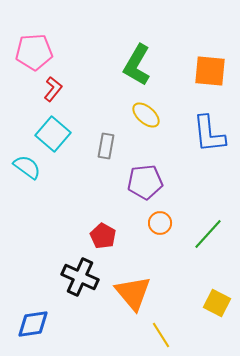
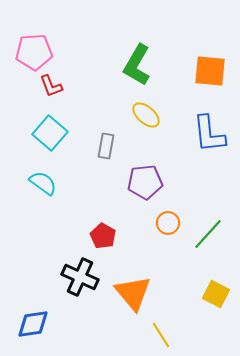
red L-shape: moved 2 px left, 3 px up; rotated 120 degrees clockwise
cyan square: moved 3 px left, 1 px up
cyan semicircle: moved 16 px right, 16 px down
orange circle: moved 8 px right
yellow square: moved 1 px left, 9 px up
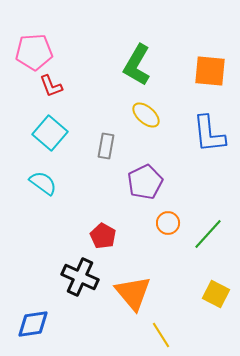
purple pentagon: rotated 20 degrees counterclockwise
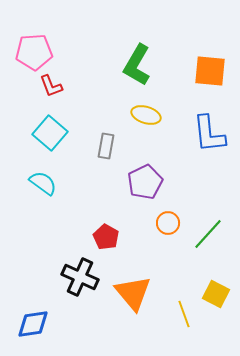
yellow ellipse: rotated 24 degrees counterclockwise
red pentagon: moved 3 px right, 1 px down
yellow line: moved 23 px right, 21 px up; rotated 12 degrees clockwise
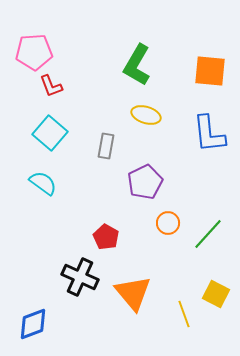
blue diamond: rotated 12 degrees counterclockwise
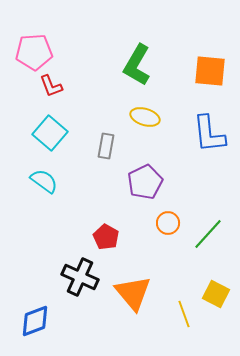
yellow ellipse: moved 1 px left, 2 px down
cyan semicircle: moved 1 px right, 2 px up
blue diamond: moved 2 px right, 3 px up
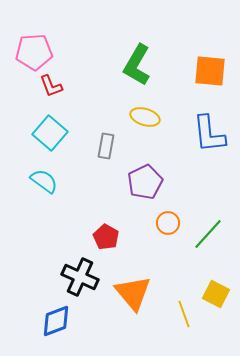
blue diamond: moved 21 px right
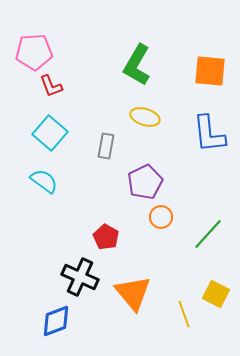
orange circle: moved 7 px left, 6 px up
